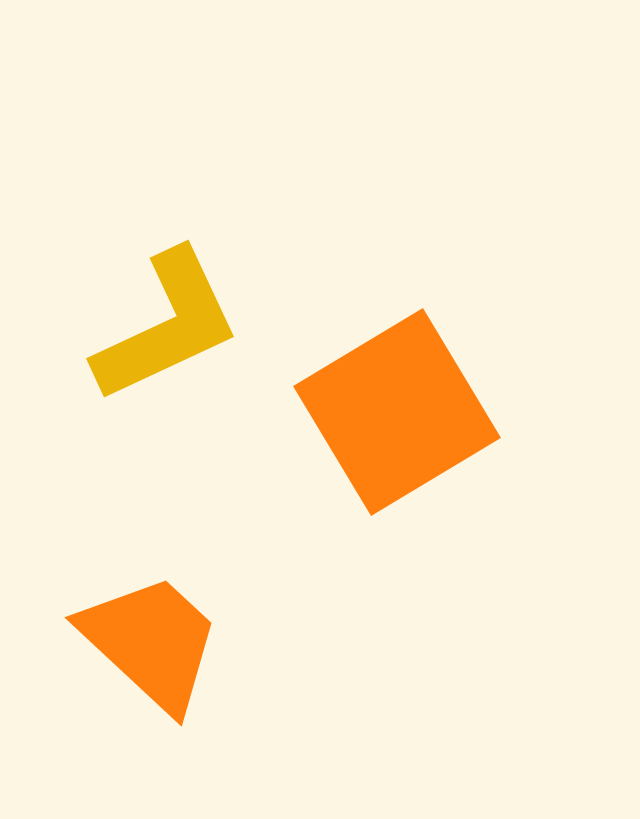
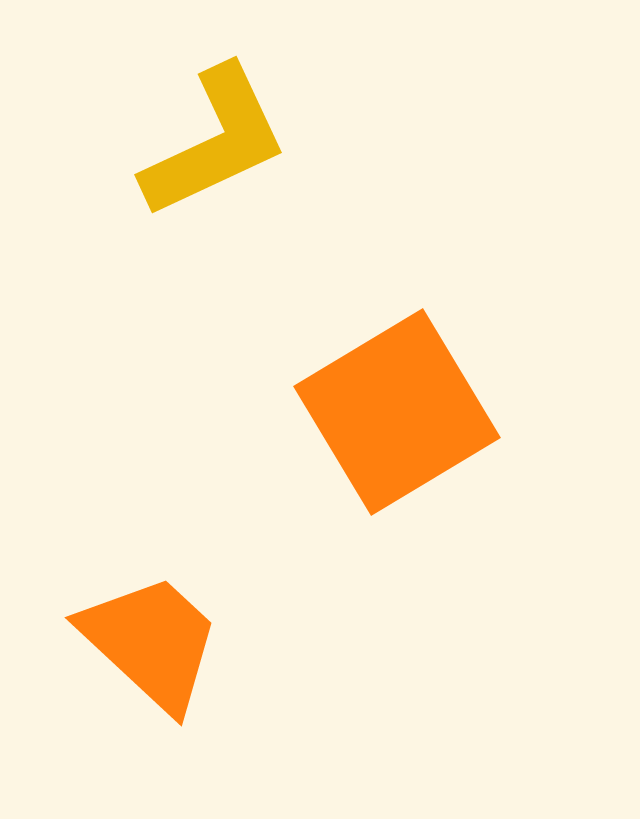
yellow L-shape: moved 48 px right, 184 px up
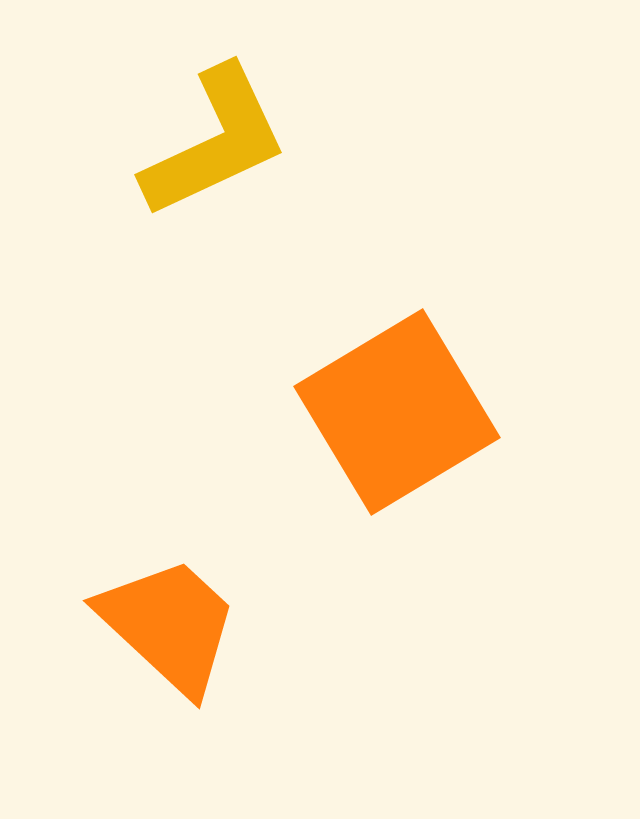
orange trapezoid: moved 18 px right, 17 px up
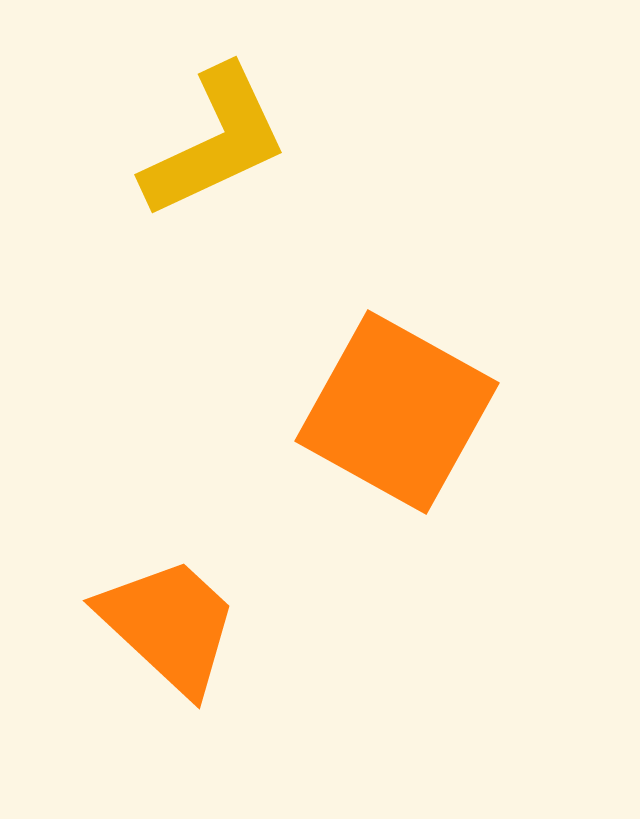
orange square: rotated 30 degrees counterclockwise
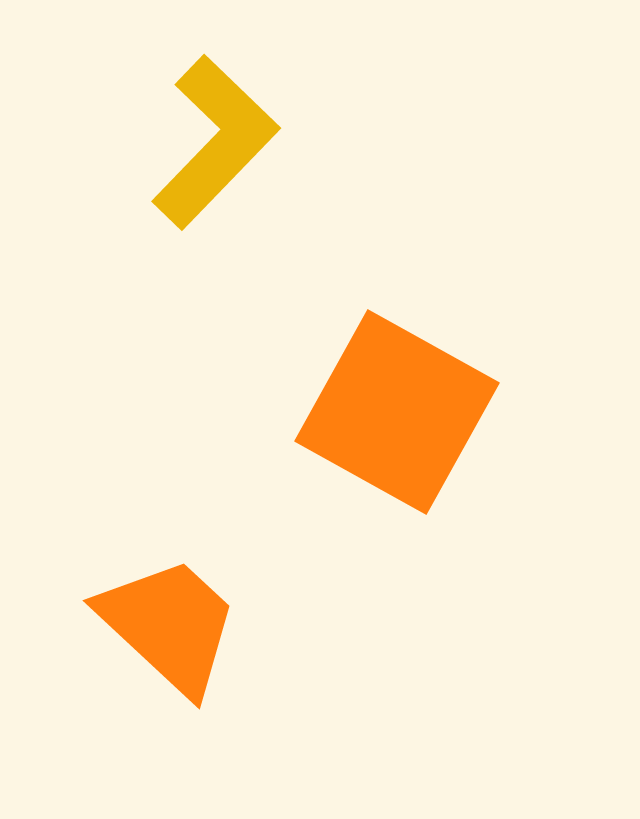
yellow L-shape: rotated 21 degrees counterclockwise
